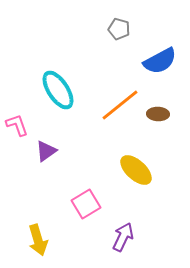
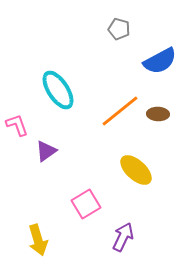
orange line: moved 6 px down
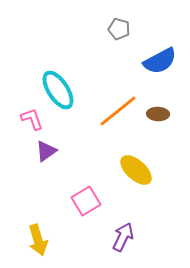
orange line: moved 2 px left
pink L-shape: moved 15 px right, 6 px up
pink square: moved 3 px up
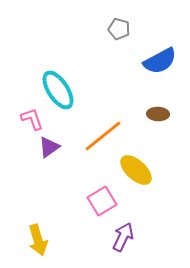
orange line: moved 15 px left, 25 px down
purple triangle: moved 3 px right, 4 px up
pink square: moved 16 px right
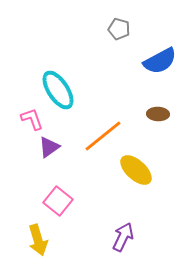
pink square: moved 44 px left; rotated 20 degrees counterclockwise
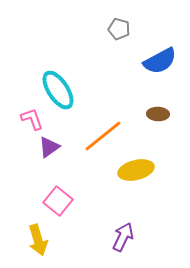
yellow ellipse: rotated 56 degrees counterclockwise
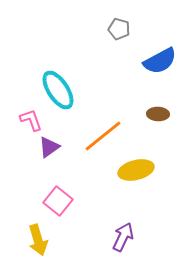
pink L-shape: moved 1 px left, 1 px down
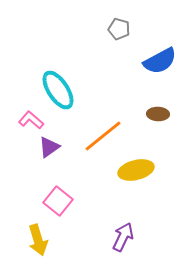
pink L-shape: rotated 30 degrees counterclockwise
